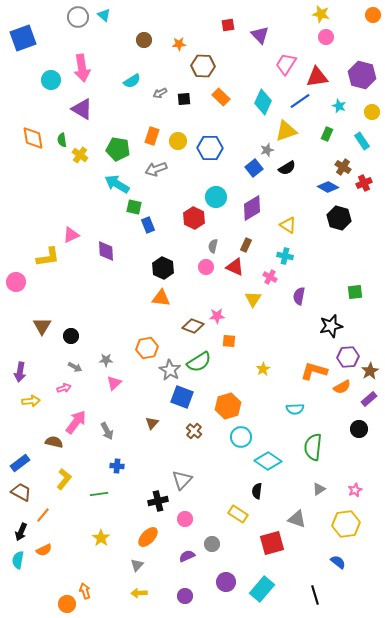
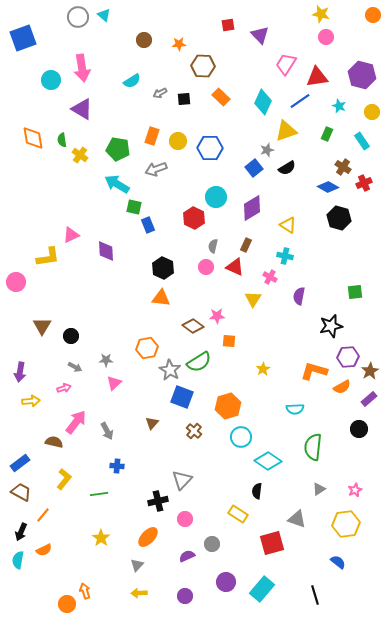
brown diamond at (193, 326): rotated 15 degrees clockwise
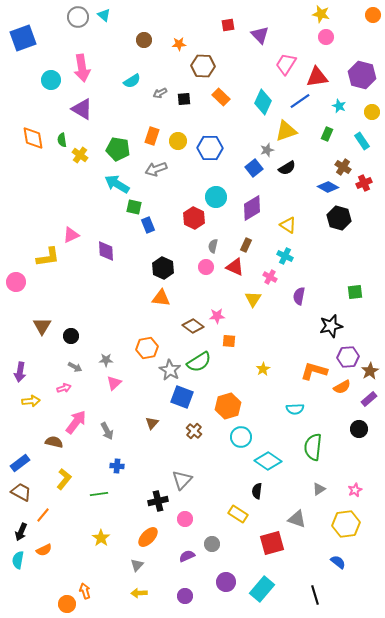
cyan cross at (285, 256): rotated 14 degrees clockwise
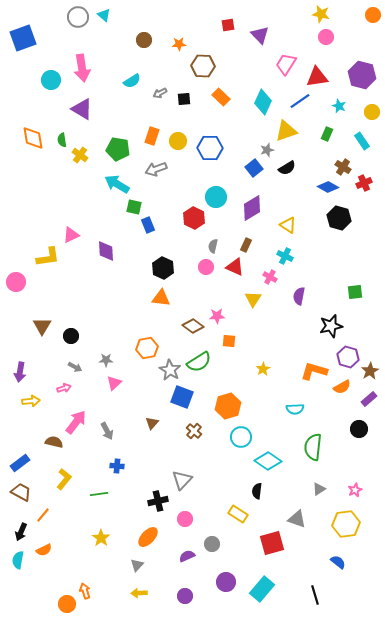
purple hexagon at (348, 357): rotated 20 degrees clockwise
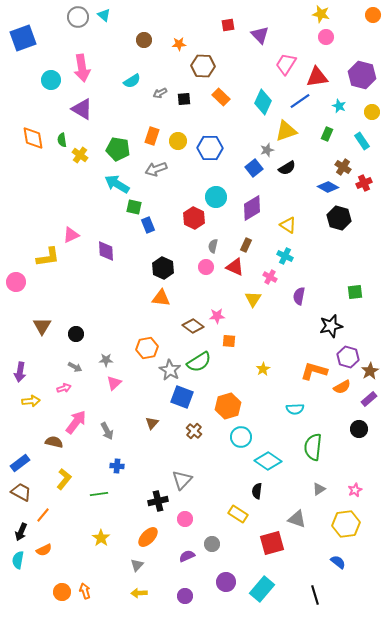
black circle at (71, 336): moved 5 px right, 2 px up
orange circle at (67, 604): moved 5 px left, 12 px up
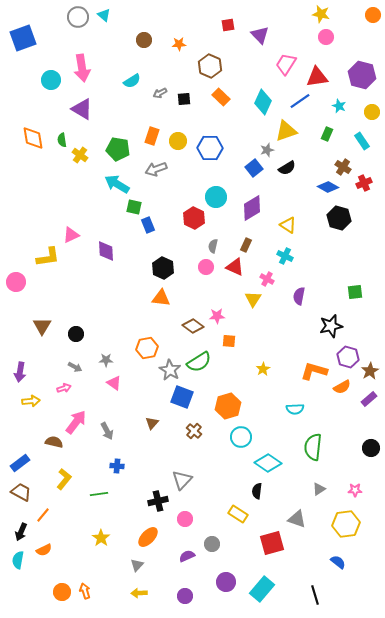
brown hexagon at (203, 66): moved 7 px right; rotated 20 degrees clockwise
pink cross at (270, 277): moved 3 px left, 2 px down
pink triangle at (114, 383): rotated 42 degrees counterclockwise
black circle at (359, 429): moved 12 px right, 19 px down
cyan diamond at (268, 461): moved 2 px down
pink star at (355, 490): rotated 24 degrees clockwise
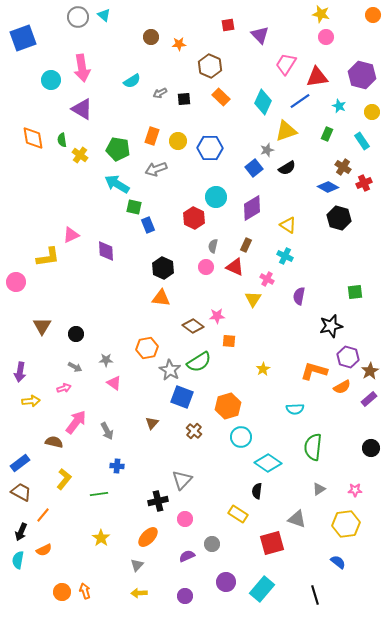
brown circle at (144, 40): moved 7 px right, 3 px up
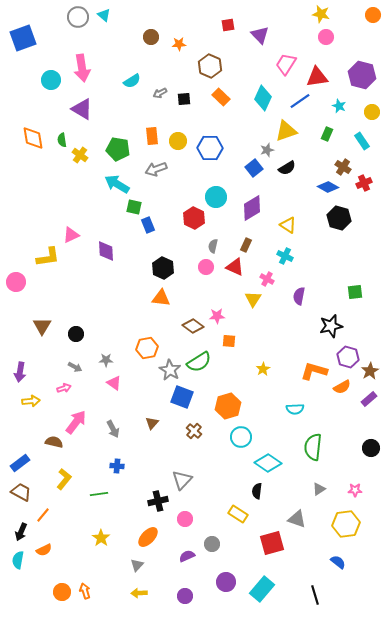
cyan diamond at (263, 102): moved 4 px up
orange rectangle at (152, 136): rotated 24 degrees counterclockwise
gray arrow at (107, 431): moved 6 px right, 2 px up
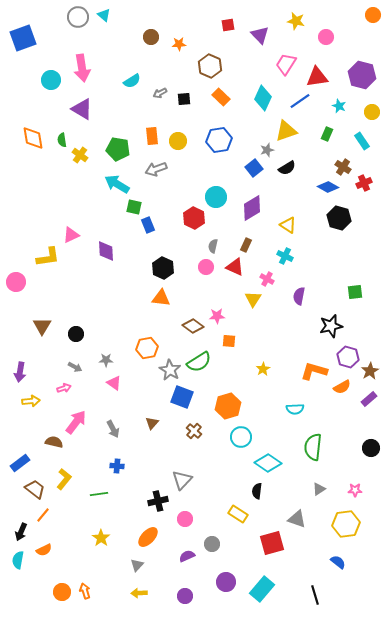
yellow star at (321, 14): moved 25 px left, 7 px down
blue hexagon at (210, 148): moved 9 px right, 8 px up; rotated 10 degrees counterclockwise
brown trapezoid at (21, 492): moved 14 px right, 3 px up; rotated 10 degrees clockwise
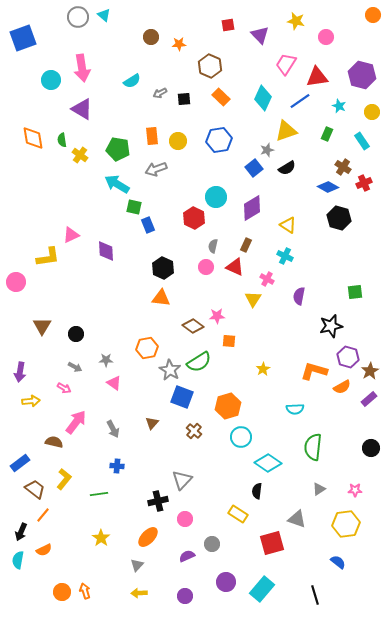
pink arrow at (64, 388): rotated 48 degrees clockwise
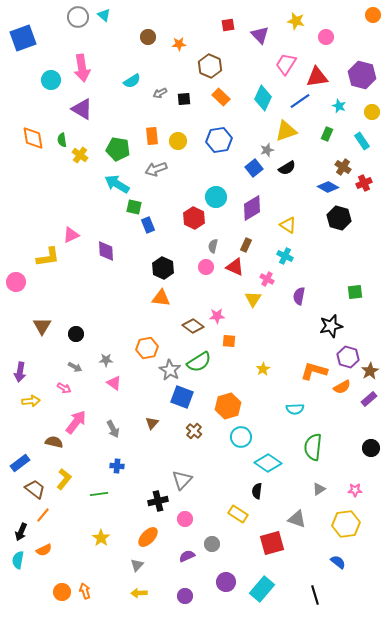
brown circle at (151, 37): moved 3 px left
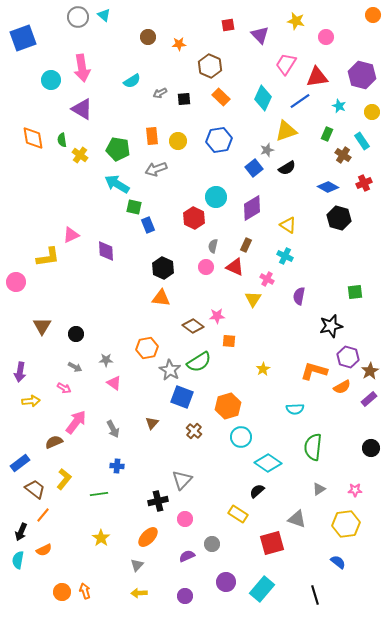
brown cross at (343, 167): moved 12 px up
brown semicircle at (54, 442): rotated 36 degrees counterclockwise
black semicircle at (257, 491): rotated 42 degrees clockwise
